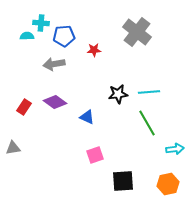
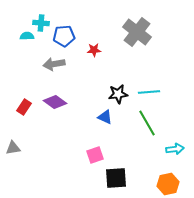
blue triangle: moved 18 px right
black square: moved 7 px left, 3 px up
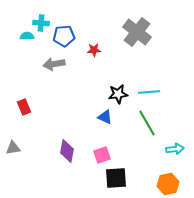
purple diamond: moved 12 px right, 49 px down; rotated 65 degrees clockwise
red rectangle: rotated 56 degrees counterclockwise
pink square: moved 7 px right
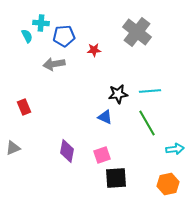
cyan semicircle: rotated 64 degrees clockwise
cyan line: moved 1 px right, 1 px up
gray triangle: rotated 14 degrees counterclockwise
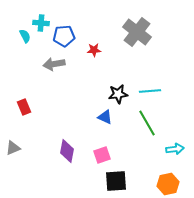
cyan semicircle: moved 2 px left
black square: moved 3 px down
